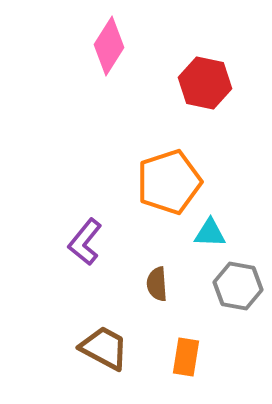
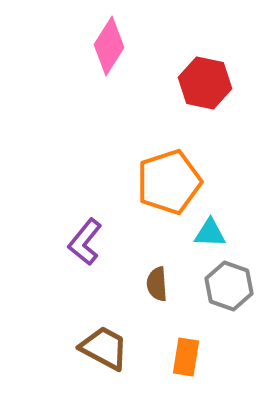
gray hexagon: moved 9 px left; rotated 9 degrees clockwise
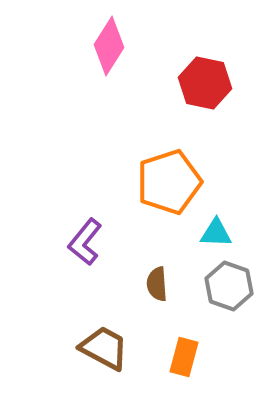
cyan triangle: moved 6 px right
orange rectangle: moved 2 px left; rotated 6 degrees clockwise
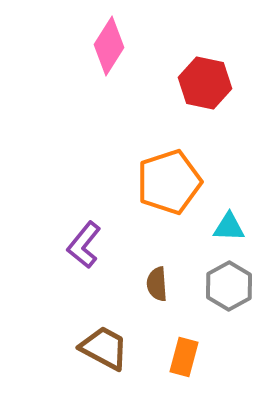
cyan triangle: moved 13 px right, 6 px up
purple L-shape: moved 1 px left, 3 px down
gray hexagon: rotated 12 degrees clockwise
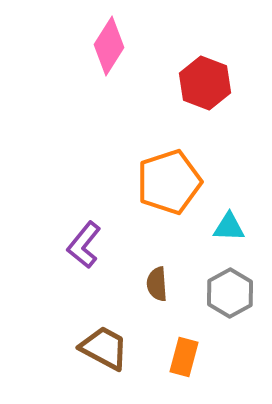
red hexagon: rotated 9 degrees clockwise
gray hexagon: moved 1 px right, 7 px down
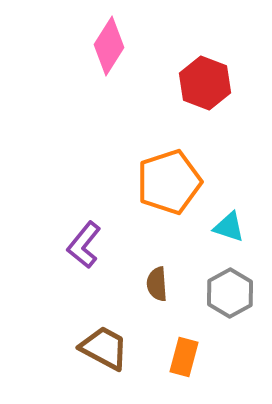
cyan triangle: rotated 16 degrees clockwise
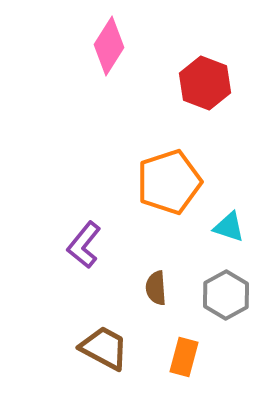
brown semicircle: moved 1 px left, 4 px down
gray hexagon: moved 4 px left, 2 px down
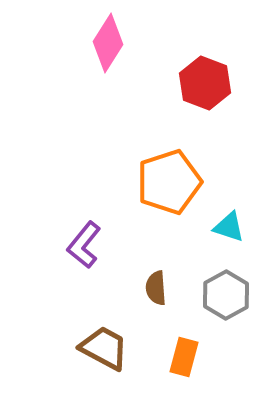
pink diamond: moved 1 px left, 3 px up
